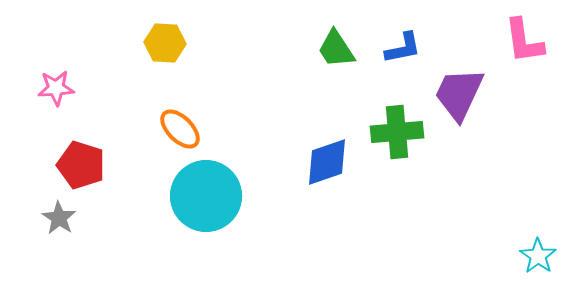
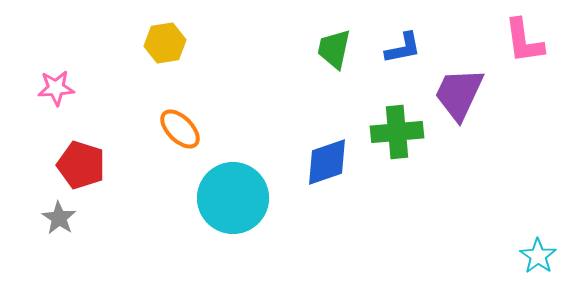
yellow hexagon: rotated 12 degrees counterclockwise
green trapezoid: moved 2 px left; rotated 45 degrees clockwise
cyan circle: moved 27 px right, 2 px down
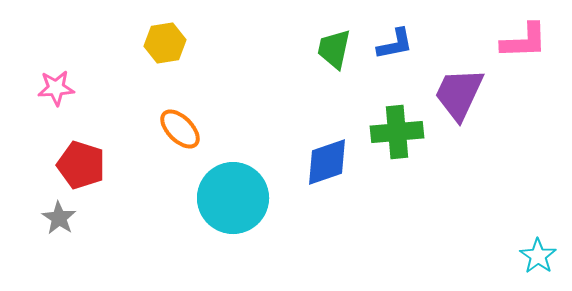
pink L-shape: rotated 84 degrees counterclockwise
blue L-shape: moved 8 px left, 4 px up
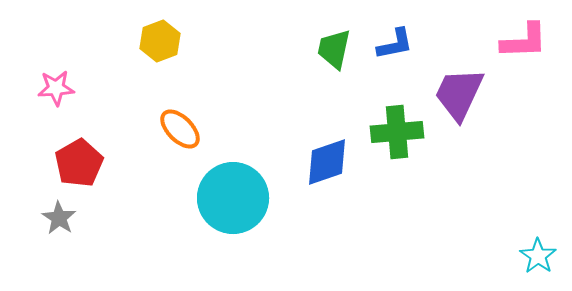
yellow hexagon: moved 5 px left, 2 px up; rotated 12 degrees counterclockwise
red pentagon: moved 2 px left, 2 px up; rotated 24 degrees clockwise
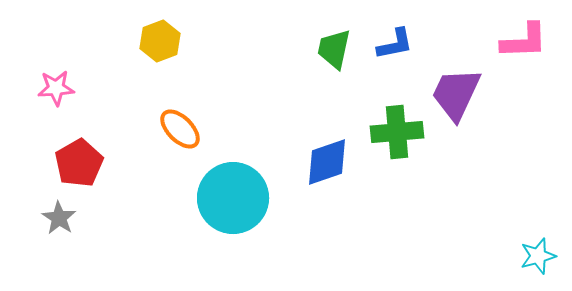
purple trapezoid: moved 3 px left
cyan star: rotated 21 degrees clockwise
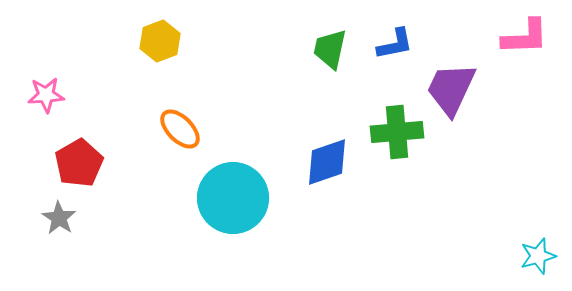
pink L-shape: moved 1 px right, 4 px up
green trapezoid: moved 4 px left
pink star: moved 10 px left, 7 px down
purple trapezoid: moved 5 px left, 5 px up
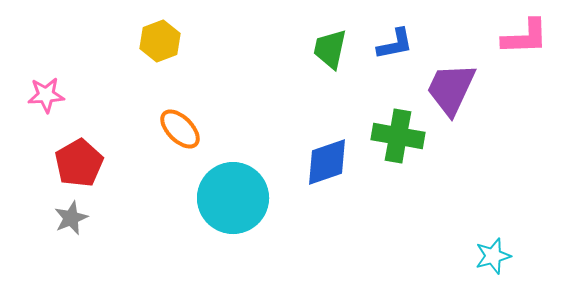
green cross: moved 1 px right, 4 px down; rotated 15 degrees clockwise
gray star: moved 12 px right; rotated 16 degrees clockwise
cyan star: moved 45 px left
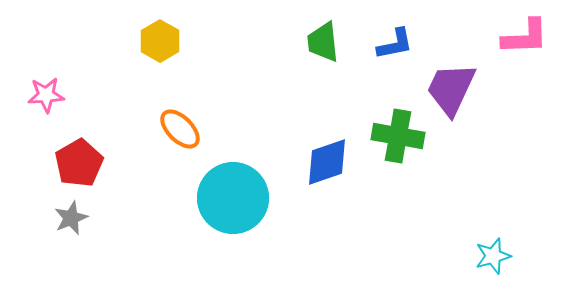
yellow hexagon: rotated 9 degrees counterclockwise
green trapezoid: moved 7 px left, 7 px up; rotated 18 degrees counterclockwise
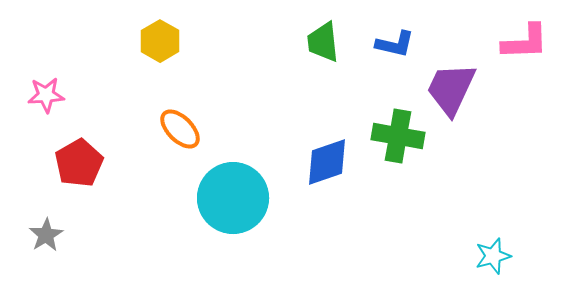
pink L-shape: moved 5 px down
blue L-shape: rotated 24 degrees clockwise
gray star: moved 25 px left, 17 px down; rotated 8 degrees counterclockwise
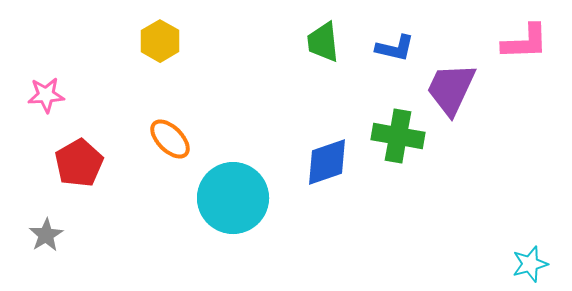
blue L-shape: moved 4 px down
orange ellipse: moved 10 px left, 10 px down
cyan star: moved 37 px right, 8 px down
